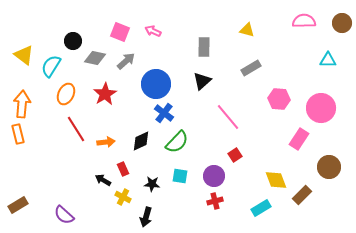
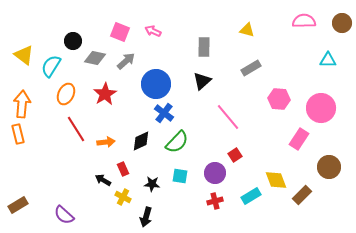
purple circle at (214, 176): moved 1 px right, 3 px up
cyan rectangle at (261, 208): moved 10 px left, 12 px up
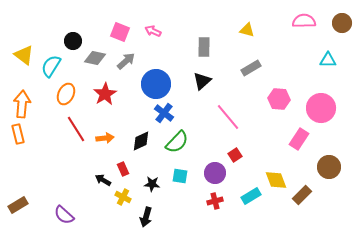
orange arrow at (106, 142): moved 1 px left, 4 px up
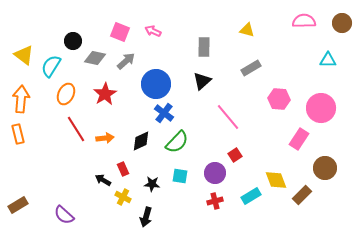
orange arrow at (22, 104): moved 1 px left, 5 px up
brown circle at (329, 167): moved 4 px left, 1 px down
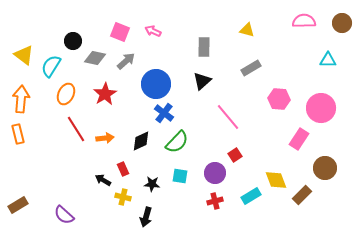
yellow cross at (123, 197): rotated 14 degrees counterclockwise
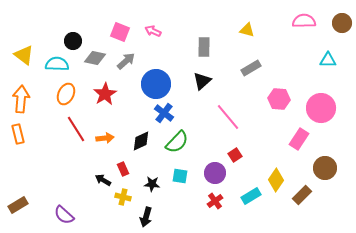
cyan semicircle at (51, 66): moved 6 px right, 2 px up; rotated 60 degrees clockwise
yellow diamond at (276, 180): rotated 55 degrees clockwise
red cross at (215, 201): rotated 21 degrees counterclockwise
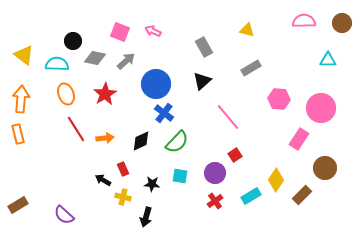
gray rectangle at (204, 47): rotated 30 degrees counterclockwise
orange ellipse at (66, 94): rotated 45 degrees counterclockwise
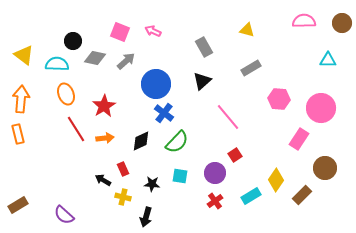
red star at (105, 94): moved 1 px left, 12 px down
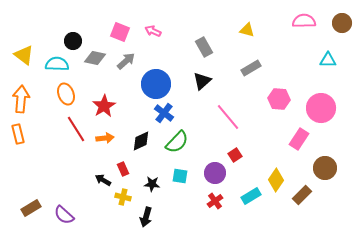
brown rectangle at (18, 205): moved 13 px right, 3 px down
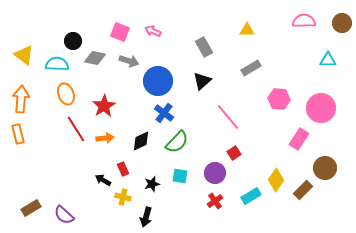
yellow triangle at (247, 30): rotated 14 degrees counterclockwise
gray arrow at (126, 61): moved 3 px right; rotated 60 degrees clockwise
blue circle at (156, 84): moved 2 px right, 3 px up
red square at (235, 155): moved 1 px left, 2 px up
black star at (152, 184): rotated 21 degrees counterclockwise
brown rectangle at (302, 195): moved 1 px right, 5 px up
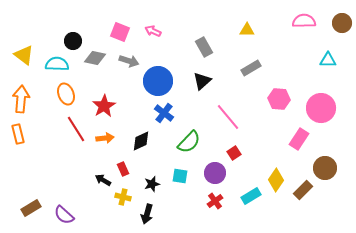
green semicircle at (177, 142): moved 12 px right
black arrow at (146, 217): moved 1 px right, 3 px up
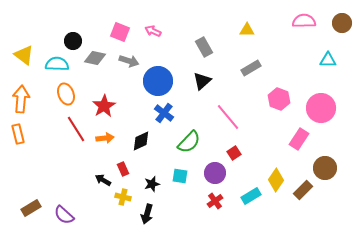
pink hexagon at (279, 99): rotated 15 degrees clockwise
